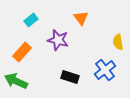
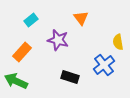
blue cross: moved 1 px left, 5 px up
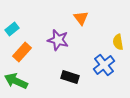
cyan rectangle: moved 19 px left, 9 px down
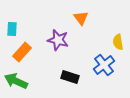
cyan rectangle: rotated 48 degrees counterclockwise
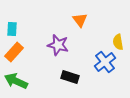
orange triangle: moved 1 px left, 2 px down
purple star: moved 5 px down
orange rectangle: moved 8 px left
blue cross: moved 1 px right, 3 px up
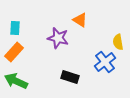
orange triangle: rotated 21 degrees counterclockwise
cyan rectangle: moved 3 px right, 1 px up
purple star: moved 7 px up
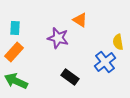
black rectangle: rotated 18 degrees clockwise
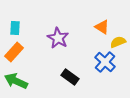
orange triangle: moved 22 px right, 7 px down
purple star: rotated 15 degrees clockwise
yellow semicircle: rotated 77 degrees clockwise
blue cross: rotated 10 degrees counterclockwise
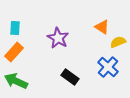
blue cross: moved 3 px right, 5 px down
